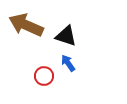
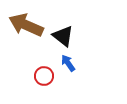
black triangle: moved 3 px left; rotated 20 degrees clockwise
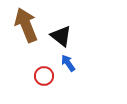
brown arrow: rotated 44 degrees clockwise
black triangle: moved 2 px left
